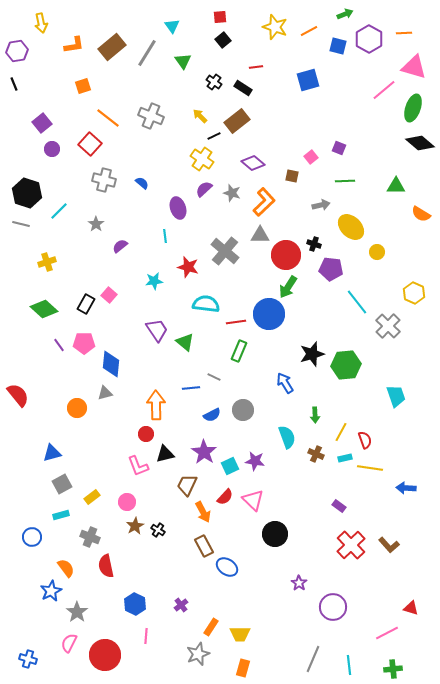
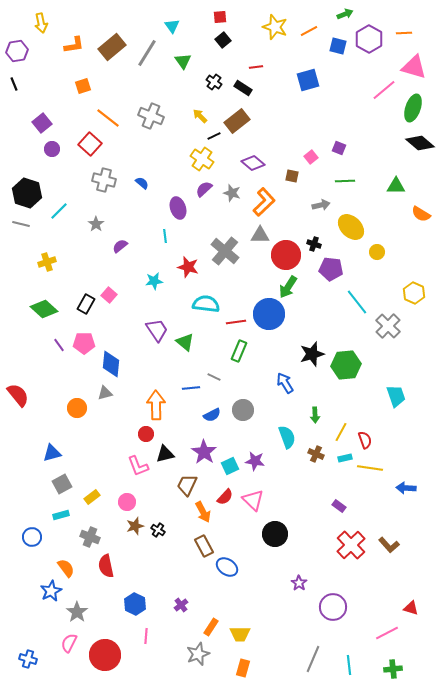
brown star at (135, 526): rotated 12 degrees clockwise
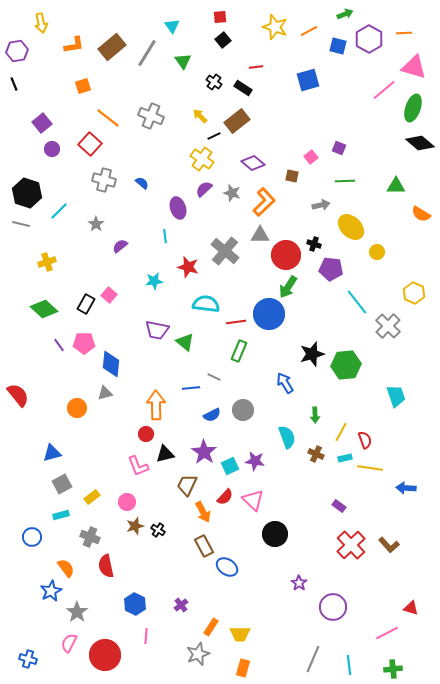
purple trapezoid at (157, 330): rotated 135 degrees clockwise
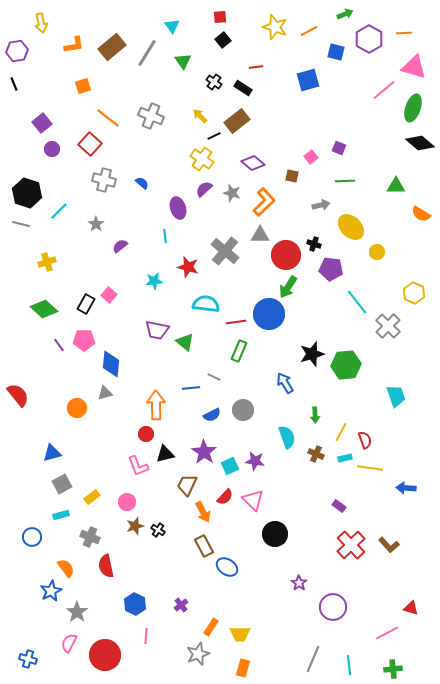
blue square at (338, 46): moved 2 px left, 6 px down
pink pentagon at (84, 343): moved 3 px up
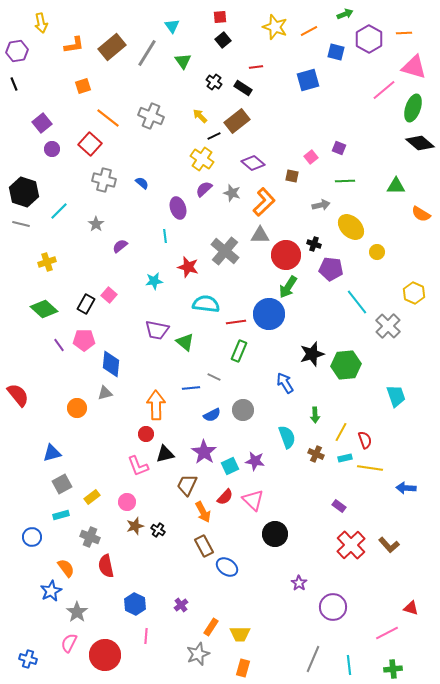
black hexagon at (27, 193): moved 3 px left, 1 px up
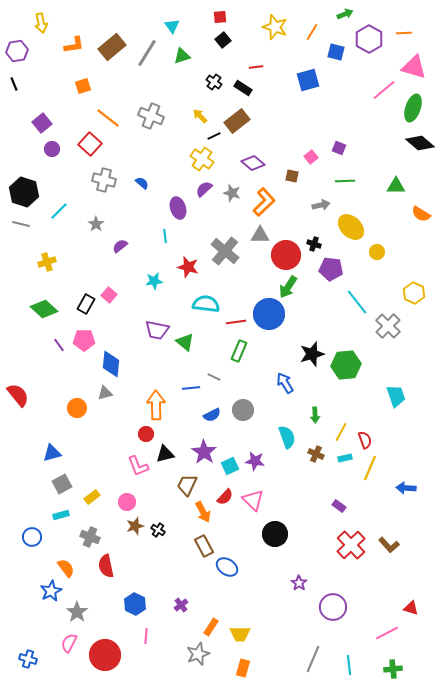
orange line at (309, 31): moved 3 px right, 1 px down; rotated 30 degrees counterclockwise
green triangle at (183, 61): moved 1 px left, 5 px up; rotated 48 degrees clockwise
yellow line at (370, 468): rotated 75 degrees counterclockwise
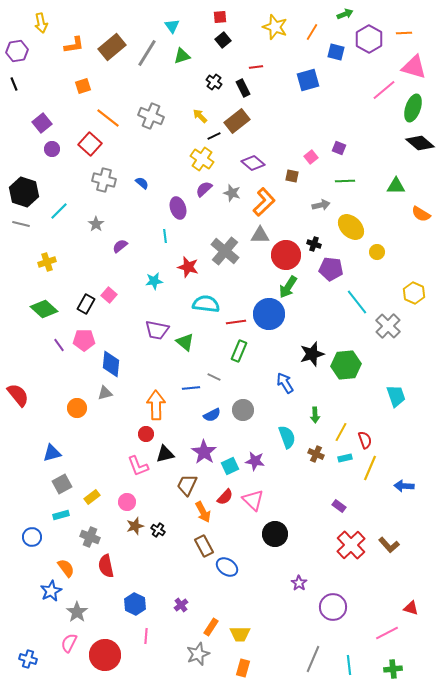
black rectangle at (243, 88): rotated 30 degrees clockwise
blue arrow at (406, 488): moved 2 px left, 2 px up
